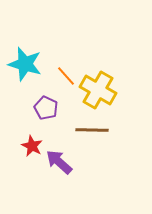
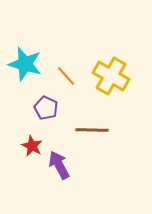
yellow cross: moved 13 px right, 14 px up
purple arrow: moved 3 px down; rotated 20 degrees clockwise
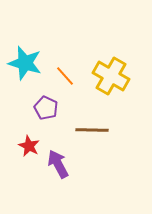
cyan star: moved 1 px up
orange line: moved 1 px left
red star: moved 3 px left
purple arrow: moved 1 px left, 1 px up
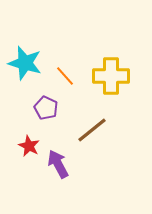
yellow cross: rotated 30 degrees counterclockwise
brown line: rotated 40 degrees counterclockwise
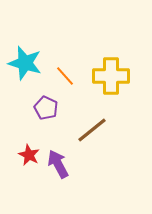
red star: moved 9 px down
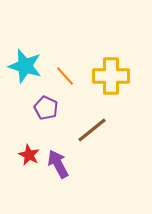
cyan star: moved 3 px down
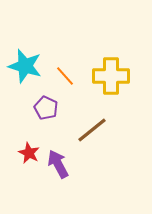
red star: moved 2 px up
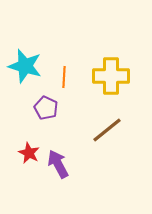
orange line: moved 1 px left, 1 px down; rotated 45 degrees clockwise
brown line: moved 15 px right
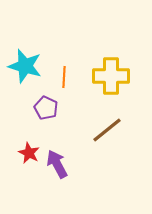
purple arrow: moved 1 px left
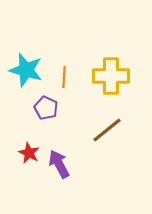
cyan star: moved 1 px right, 4 px down
purple arrow: moved 2 px right
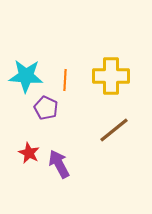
cyan star: moved 6 px down; rotated 12 degrees counterclockwise
orange line: moved 1 px right, 3 px down
brown line: moved 7 px right
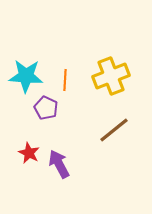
yellow cross: rotated 21 degrees counterclockwise
